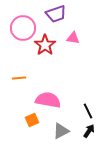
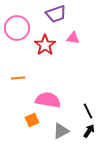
pink circle: moved 6 px left
orange line: moved 1 px left
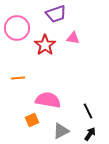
black arrow: moved 1 px right, 3 px down
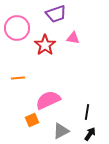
pink semicircle: rotated 35 degrees counterclockwise
black line: moved 1 px left, 1 px down; rotated 35 degrees clockwise
